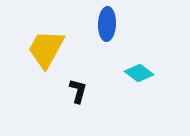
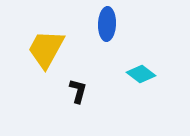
cyan diamond: moved 2 px right, 1 px down
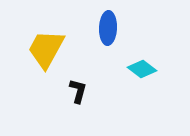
blue ellipse: moved 1 px right, 4 px down
cyan diamond: moved 1 px right, 5 px up
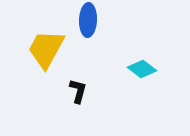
blue ellipse: moved 20 px left, 8 px up
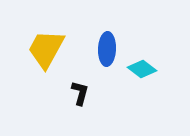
blue ellipse: moved 19 px right, 29 px down
black L-shape: moved 2 px right, 2 px down
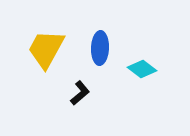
blue ellipse: moved 7 px left, 1 px up
black L-shape: rotated 35 degrees clockwise
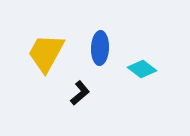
yellow trapezoid: moved 4 px down
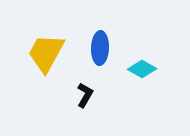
cyan diamond: rotated 8 degrees counterclockwise
black L-shape: moved 5 px right, 2 px down; rotated 20 degrees counterclockwise
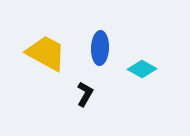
yellow trapezoid: rotated 90 degrees clockwise
black L-shape: moved 1 px up
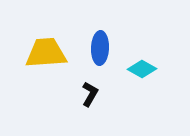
yellow trapezoid: rotated 33 degrees counterclockwise
black L-shape: moved 5 px right
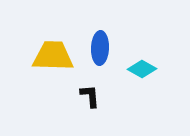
yellow trapezoid: moved 7 px right, 3 px down; rotated 6 degrees clockwise
black L-shape: moved 2 px down; rotated 35 degrees counterclockwise
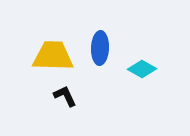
black L-shape: moved 25 px left; rotated 20 degrees counterclockwise
